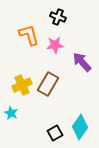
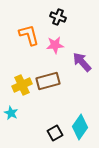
brown rectangle: moved 3 px up; rotated 45 degrees clockwise
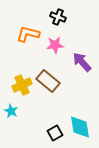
orange L-shape: moved 1 px left, 1 px up; rotated 60 degrees counterclockwise
brown rectangle: rotated 55 degrees clockwise
cyan star: moved 2 px up
cyan diamond: rotated 45 degrees counterclockwise
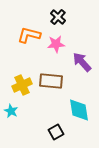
black cross: rotated 21 degrees clockwise
orange L-shape: moved 1 px right, 1 px down
pink star: moved 1 px right, 1 px up
brown rectangle: moved 3 px right; rotated 35 degrees counterclockwise
cyan diamond: moved 1 px left, 17 px up
black square: moved 1 px right, 1 px up
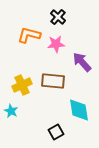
brown rectangle: moved 2 px right
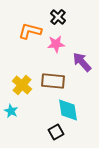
orange L-shape: moved 1 px right, 4 px up
yellow cross: rotated 24 degrees counterclockwise
cyan diamond: moved 11 px left
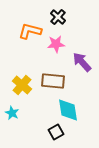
cyan star: moved 1 px right, 2 px down
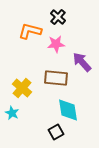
brown rectangle: moved 3 px right, 3 px up
yellow cross: moved 3 px down
